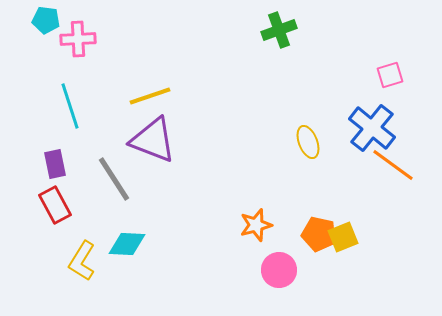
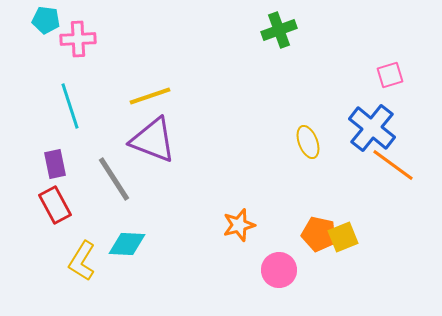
orange star: moved 17 px left
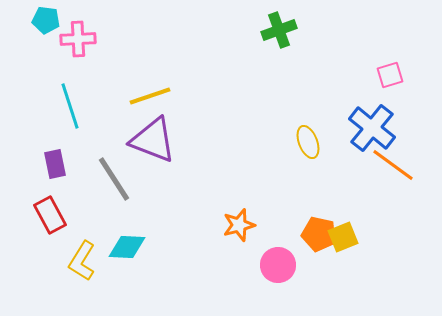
red rectangle: moved 5 px left, 10 px down
cyan diamond: moved 3 px down
pink circle: moved 1 px left, 5 px up
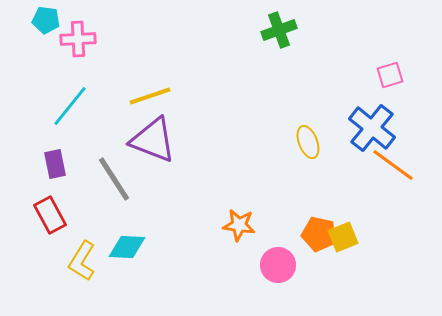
cyan line: rotated 57 degrees clockwise
orange star: rotated 24 degrees clockwise
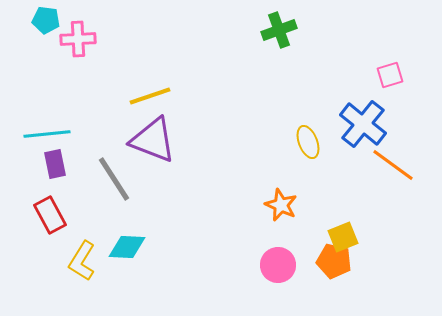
cyan line: moved 23 px left, 28 px down; rotated 45 degrees clockwise
blue cross: moved 9 px left, 4 px up
orange star: moved 42 px right, 20 px up; rotated 16 degrees clockwise
orange pentagon: moved 15 px right, 27 px down
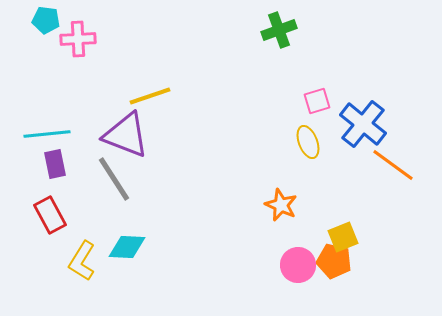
pink square: moved 73 px left, 26 px down
purple triangle: moved 27 px left, 5 px up
pink circle: moved 20 px right
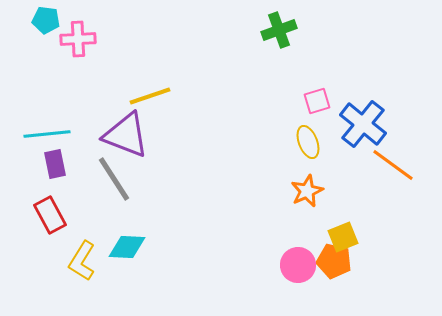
orange star: moved 26 px right, 14 px up; rotated 24 degrees clockwise
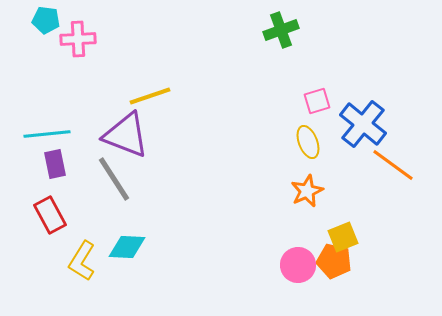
green cross: moved 2 px right
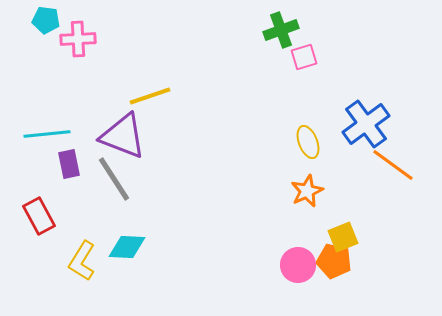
pink square: moved 13 px left, 44 px up
blue cross: moved 3 px right; rotated 15 degrees clockwise
purple triangle: moved 3 px left, 1 px down
purple rectangle: moved 14 px right
red rectangle: moved 11 px left, 1 px down
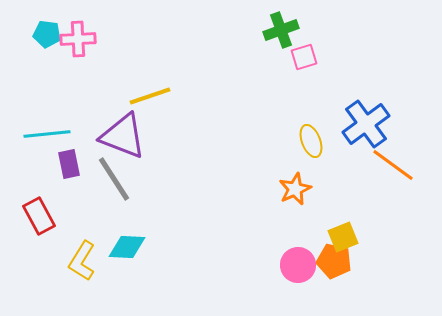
cyan pentagon: moved 1 px right, 14 px down
yellow ellipse: moved 3 px right, 1 px up
orange star: moved 12 px left, 2 px up
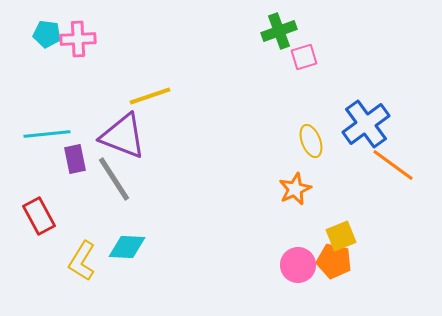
green cross: moved 2 px left, 1 px down
purple rectangle: moved 6 px right, 5 px up
yellow square: moved 2 px left, 1 px up
